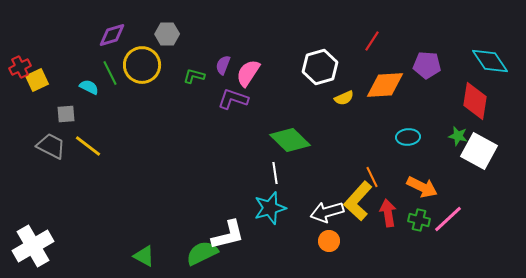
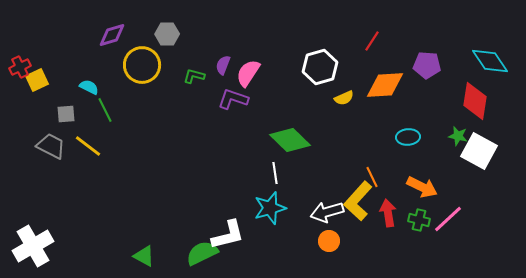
green line: moved 5 px left, 37 px down
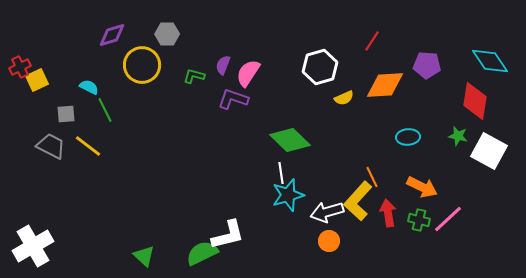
white square: moved 10 px right
white line: moved 6 px right
cyan star: moved 18 px right, 13 px up
green triangle: rotated 15 degrees clockwise
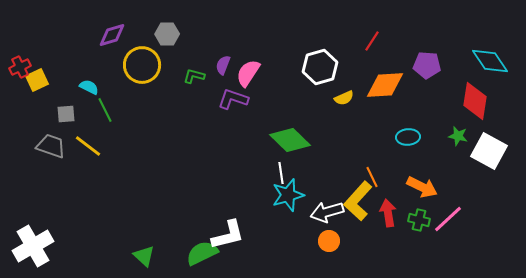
gray trapezoid: rotated 8 degrees counterclockwise
